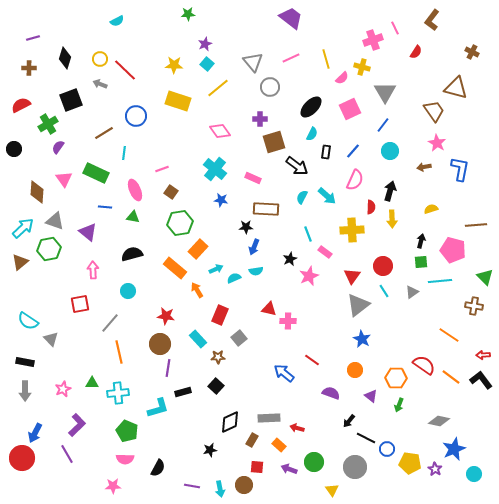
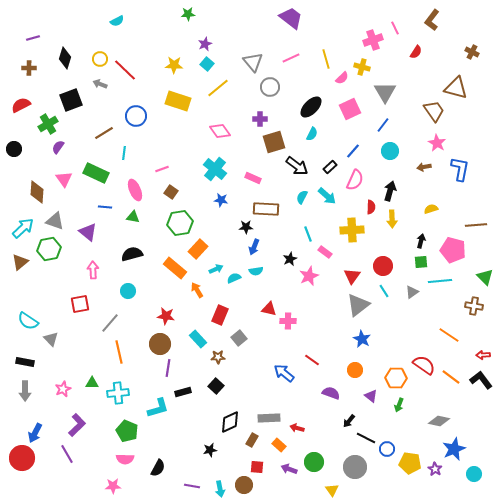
black rectangle at (326, 152): moved 4 px right, 15 px down; rotated 40 degrees clockwise
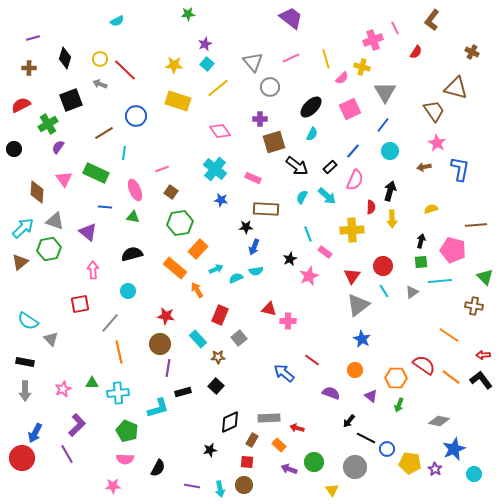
cyan semicircle at (234, 278): moved 2 px right
red square at (257, 467): moved 10 px left, 5 px up
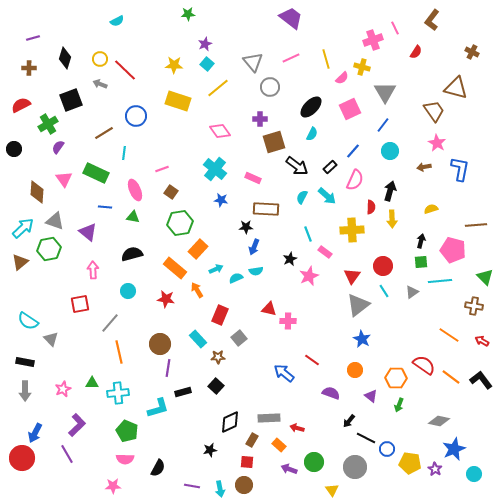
red star at (166, 316): moved 17 px up
red arrow at (483, 355): moved 1 px left, 14 px up; rotated 32 degrees clockwise
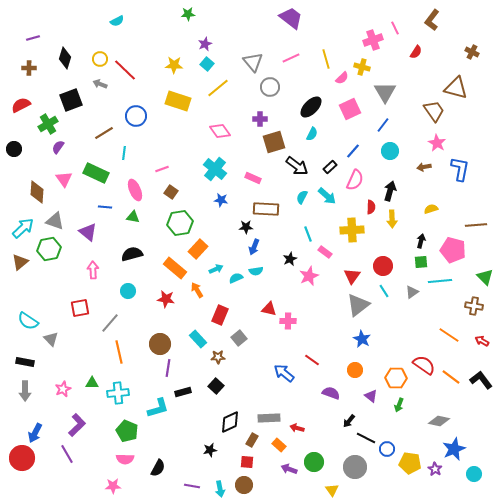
red square at (80, 304): moved 4 px down
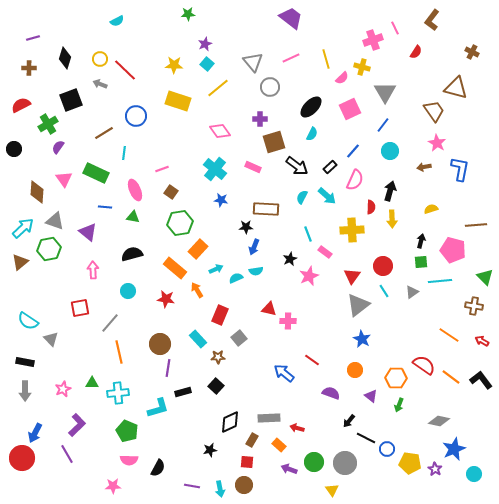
pink rectangle at (253, 178): moved 11 px up
pink semicircle at (125, 459): moved 4 px right, 1 px down
gray circle at (355, 467): moved 10 px left, 4 px up
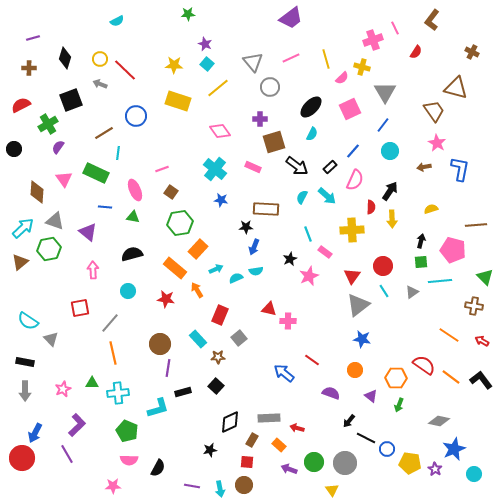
purple trapezoid at (291, 18): rotated 105 degrees clockwise
purple star at (205, 44): rotated 24 degrees counterclockwise
cyan line at (124, 153): moved 6 px left
black arrow at (390, 191): rotated 18 degrees clockwise
blue star at (362, 339): rotated 18 degrees counterclockwise
orange line at (119, 352): moved 6 px left, 1 px down
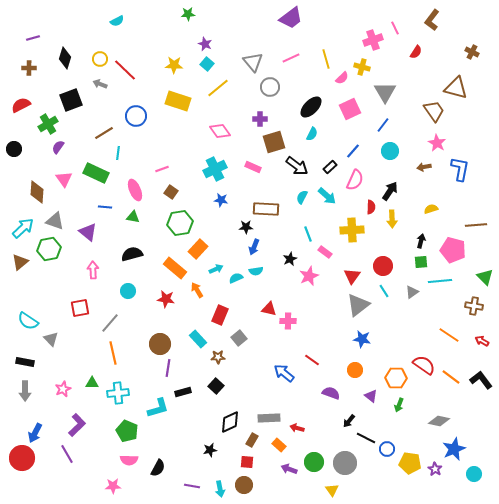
cyan cross at (215, 169): rotated 25 degrees clockwise
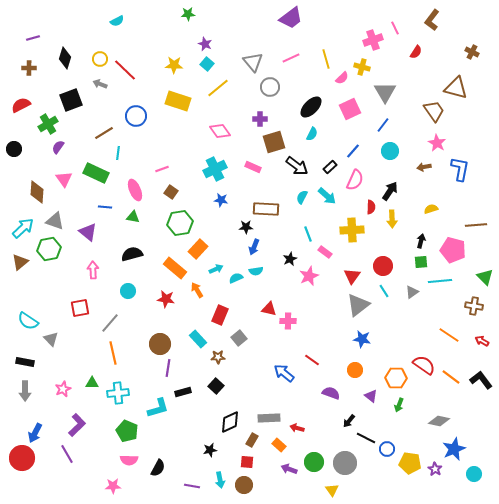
cyan arrow at (220, 489): moved 9 px up
